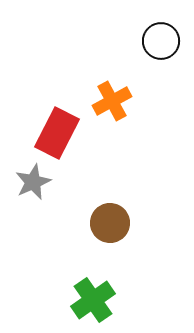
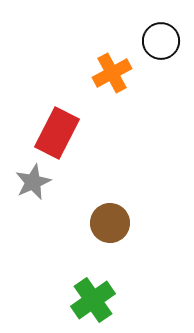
orange cross: moved 28 px up
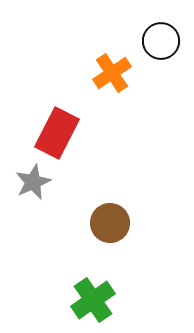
orange cross: rotated 6 degrees counterclockwise
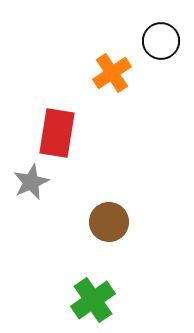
red rectangle: rotated 18 degrees counterclockwise
gray star: moved 2 px left
brown circle: moved 1 px left, 1 px up
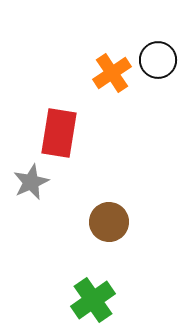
black circle: moved 3 px left, 19 px down
red rectangle: moved 2 px right
